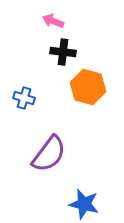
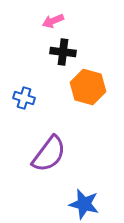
pink arrow: rotated 45 degrees counterclockwise
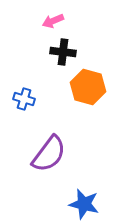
blue cross: moved 1 px down
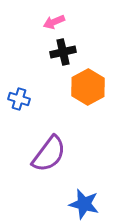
pink arrow: moved 1 px right, 1 px down
black cross: rotated 20 degrees counterclockwise
orange hexagon: rotated 16 degrees clockwise
blue cross: moved 5 px left
